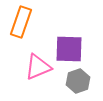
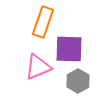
orange rectangle: moved 22 px right
gray hexagon: rotated 10 degrees counterclockwise
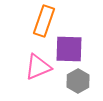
orange rectangle: moved 1 px right, 1 px up
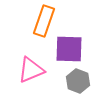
pink triangle: moved 7 px left, 3 px down
gray hexagon: rotated 10 degrees counterclockwise
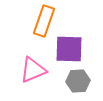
pink triangle: moved 2 px right
gray hexagon: rotated 25 degrees counterclockwise
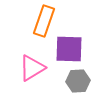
pink triangle: moved 1 px left, 2 px up; rotated 8 degrees counterclockwise
